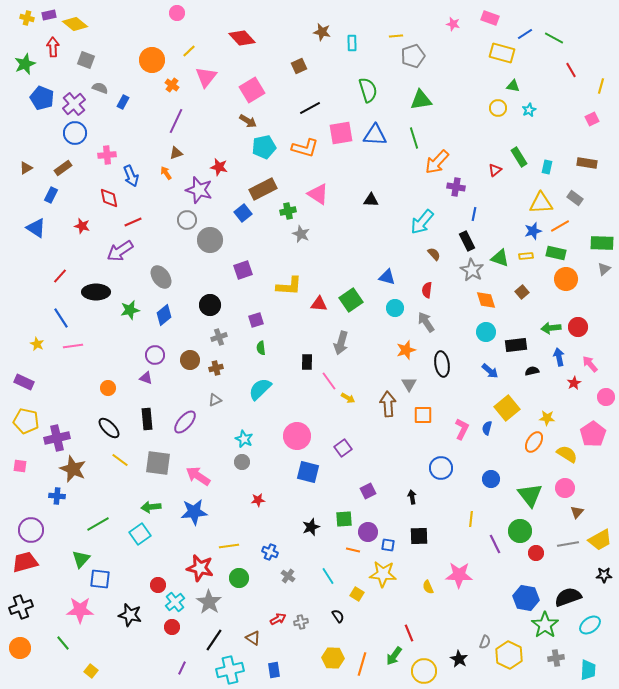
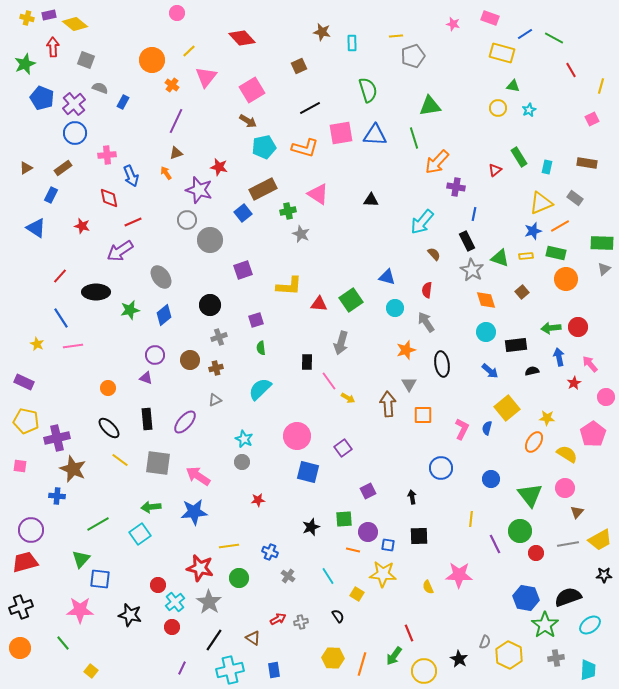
green triangle at (421, 100): moved 9 px right, 6 px down
yellow triangle at (541, 203): rotated 20 degrees counterclockwise
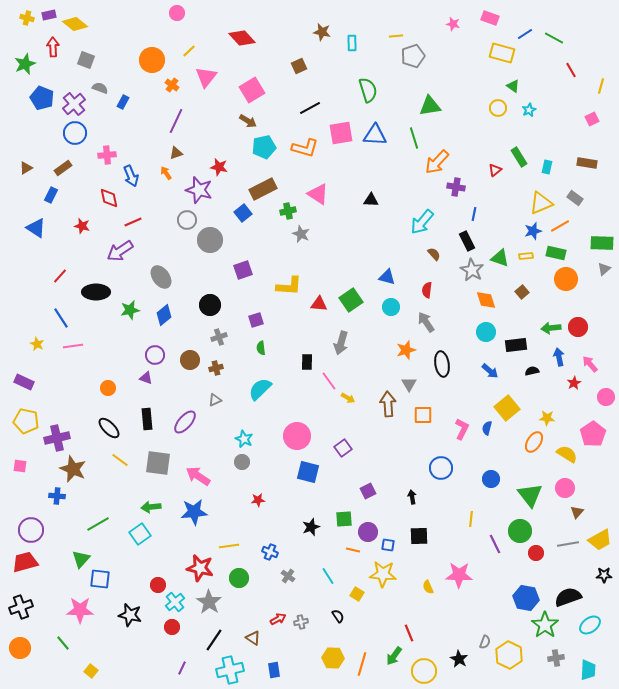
green triangle at (513, 86): rotated 24 degrees clockwise
cyan circle at (395, 308): moved 4 px left, 1 px up
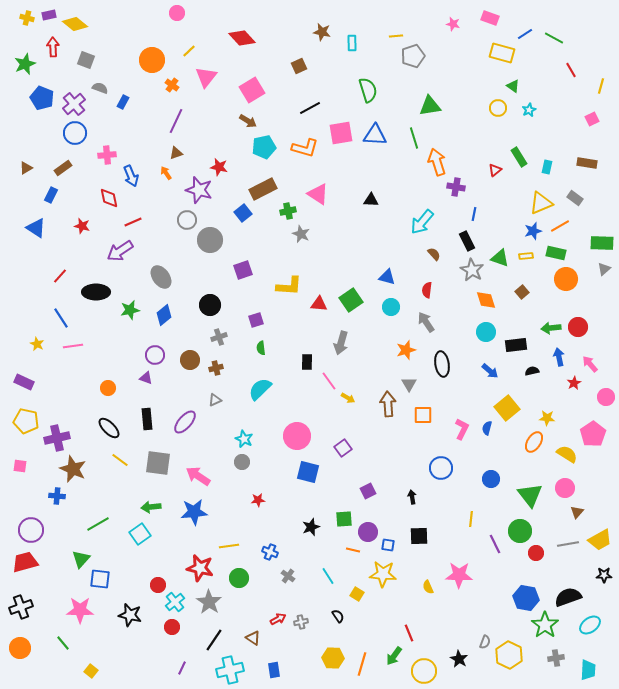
orange arrow at (437, 162): rotated 120 degrees clockwise
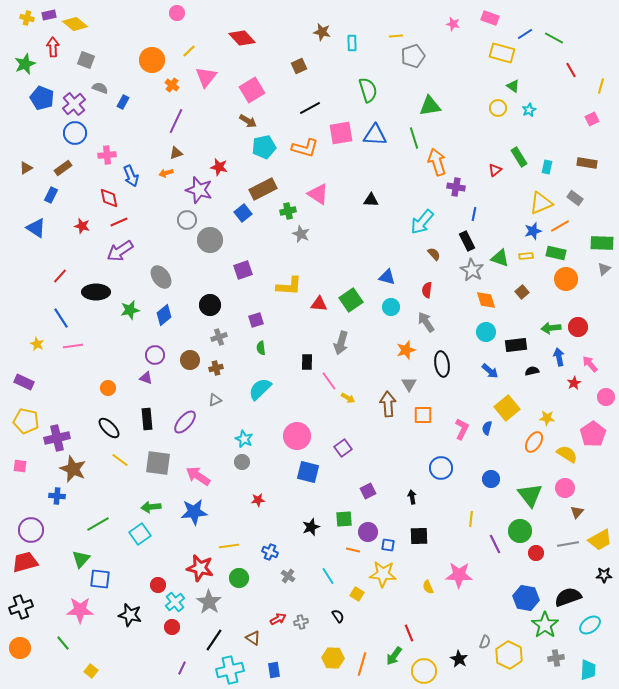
orange arrow at (166, 173): rotated 72 degrees counterclockwise
red line at (133, 222): moved 14 px left
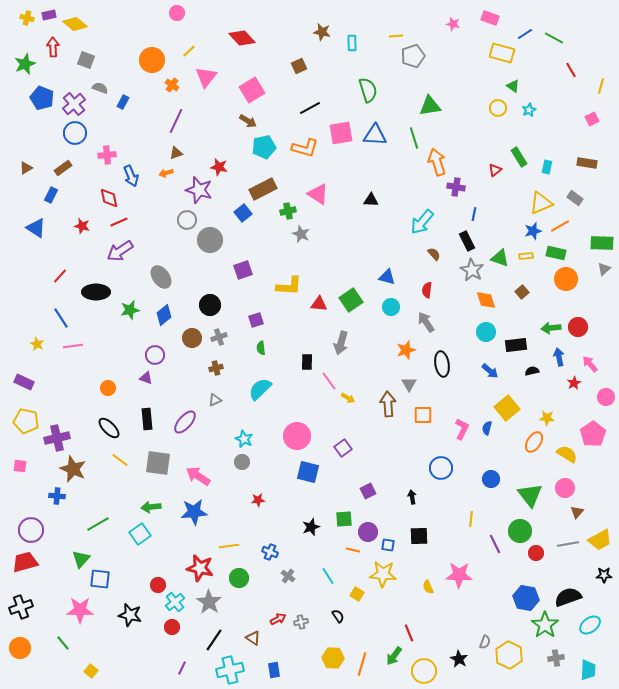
brown circle at (190, 360): moved 2 px right, 22 px up
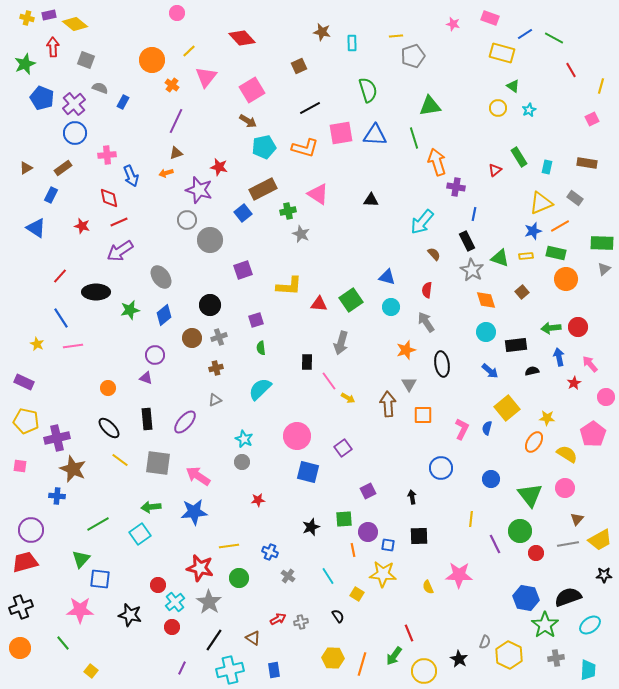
brown triangle at (577, 512): moved 7 px down
orange line at (353, 550): rotated 64 degrees clockwise
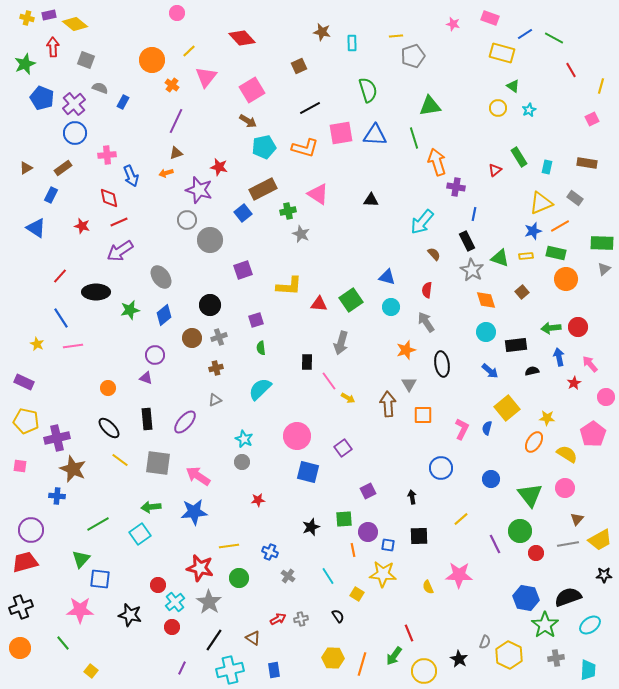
yellow line at (471, 519): moved 10 px left; rotated 42 degrees clockwise
gray cross at (301, 622): moved 3 px up
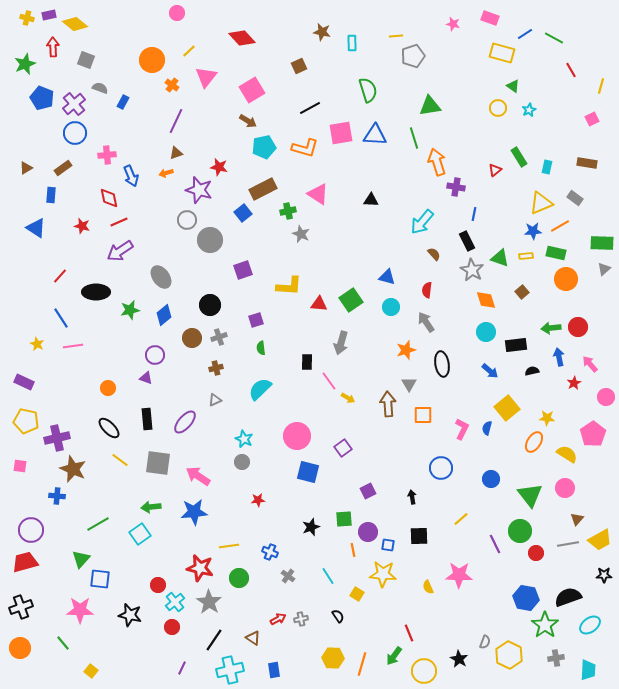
blue rectangle at (51, 195): rotated 21 degrees counterclockwise
blue star at (533, 231): rotated 12 degrees clockwise
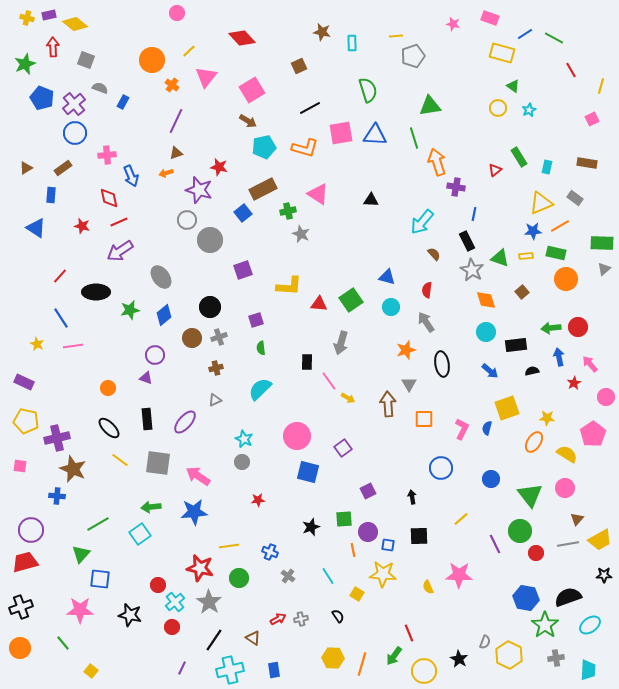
black circle at (210, 305): moved 2 px down
yellow square at (507, 408): rotated 20 degrees clockwise
orange square at (423, 415): moved 1 px right, 4 px down
green triangle at (81, 559): moved 5 px up
